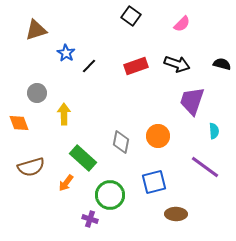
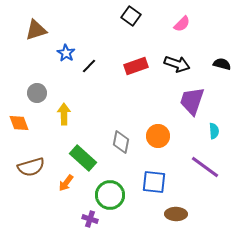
blue square: rotated 20 degrees clockwise
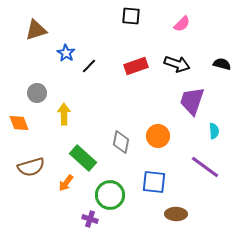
black square: rotated 30 degrees counterclockwise
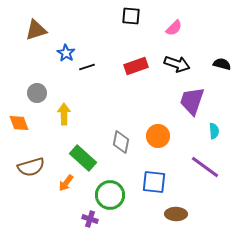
pink semicircle: moved 8 px left, 4 px down
black line: moved 2 px left, 1 px down; rotated 28 degrees clockwise
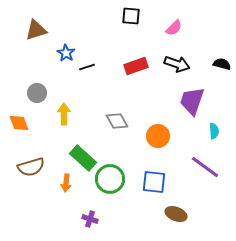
gray diamond: moved 4 px left, 21 px up; rotated 40 degrees counterclockwise
orange arrow: rotated 30 degrees counterclockwise
green circle: moved 16 px up
brown ellipse: rotated 20 degrees clockwise
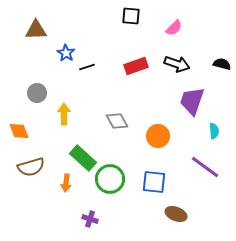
brown triangle: rotated 15 degrees clockwise
orange diamond: moved 8 px down
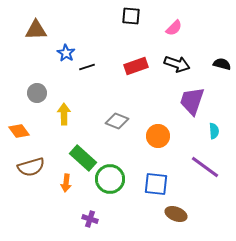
gray diamond: rotated 40 degrees counterclockwise
orange diamond: rotated 15 degrees counterclockwise
blue square: moved 2 px right, 2 px down
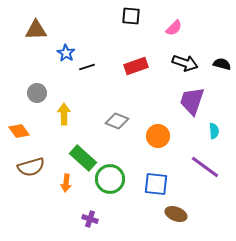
black arrow: moved 8 px right, 1 px up
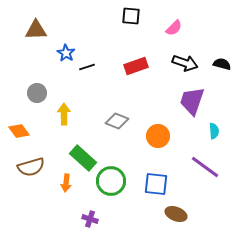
green circle: moved 1 px right, 2 px down
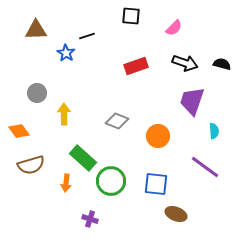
black line: moved 31 px up
brown semicircle: moved 2 px up
